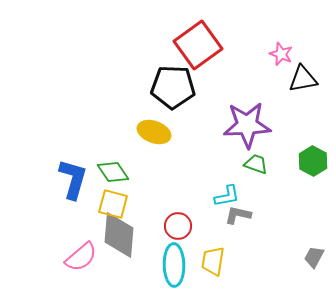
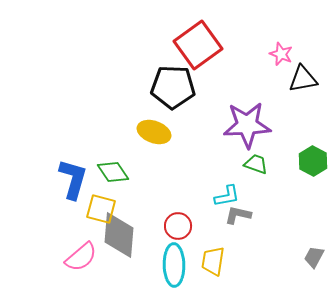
yellow square: moved 12 px left, 5 px down
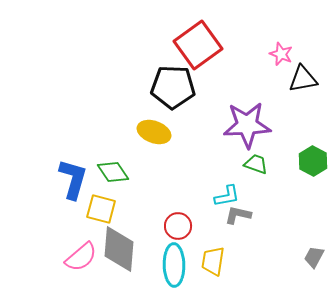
gray diamond: moved 14 px down
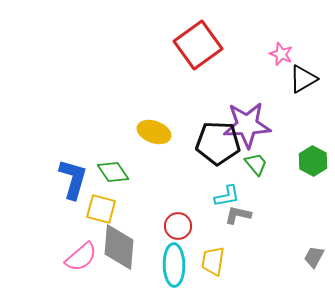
black triangle: rotated 20 degrees counterclockwise
black pentagon: moved 45 px right, 56 px down
green trapezoid: rotated 30 degrees clockwise
gray diamond: moved 2 px up
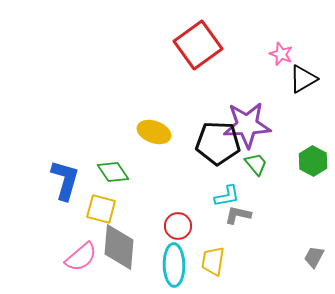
blue L-shape: moved 8 px left, 1 px down
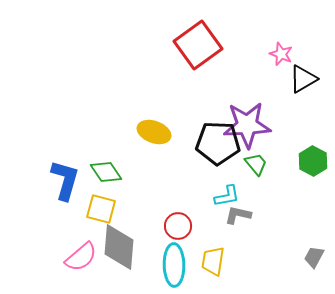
green diamond: moved 7 px left
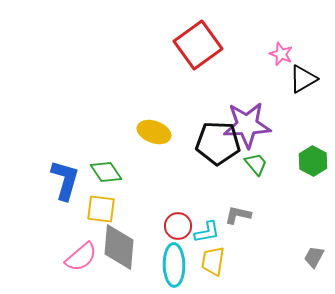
cyan L-shape: moved 20 px left, 36 px down
yellow square: rotated 8 degrees counterclockwise
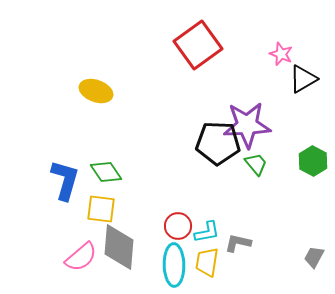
yellow ellipse: moved 58 px left, 41 px up
gray L-shape: moved 28 px down
yellow trapezoid: moved 6 px left, 1 px down
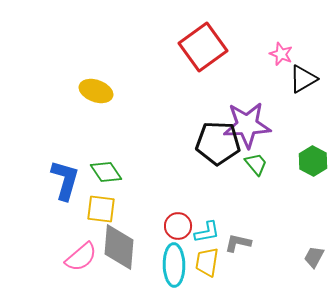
red square: moved 5 px right, 2 px down
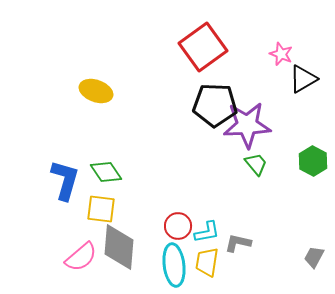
black pentagon: moved 3 px left, 38 px up
cyan ellipse: rotated 6 degrees counterclockwise
